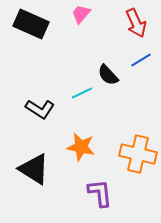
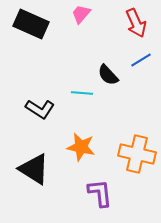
cyan line: rotated 30 degrees clockwise
orange cross: moved 1 px left
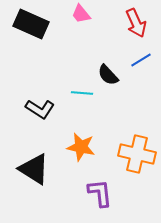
pink trapezoid: rotated 80 degrees counterclockwise
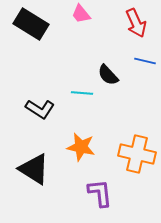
black rectangle: rotated 8 degrees clockwise
blue line: moved 4 px right, 1 px down; rotated 45 degrees clockwise
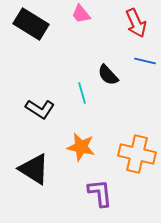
cyan line: rotated 70 degrees clockwise
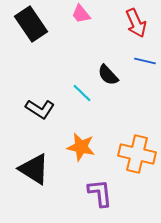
black rectangle: rotated 24 degrees clockwise
cyan line: rotated 30 degrees counterclockwise
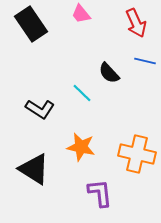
black semicircle: moved 1 px right, 2 px up
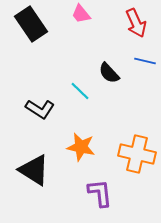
cyan line: moved 2 px left, 2 px up
black triangle: moved 1 px down
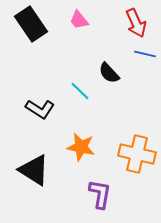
pink trapezoid: moved 2 px left, 6 px down
blue line: moved 7 px up
purple L-shape: moved 1 px down; rotated 16 degrees clockwise
